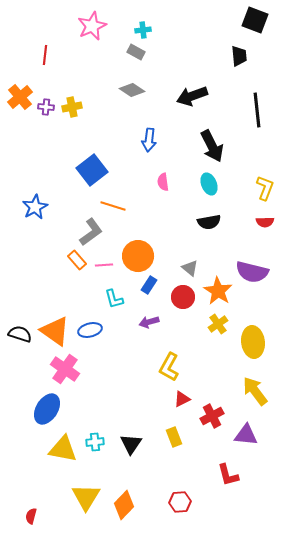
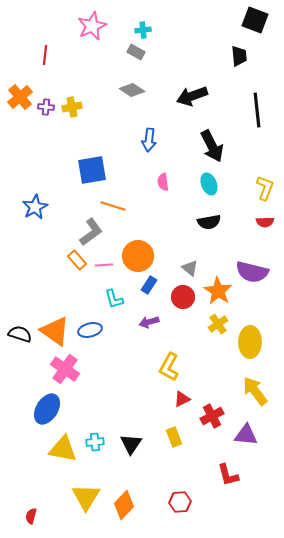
blue square at (92, 170): rotated 28 degrees clockwise
yellow ellipse at (253, 342): moved 3 px left; rotated 8 degrees clockwise
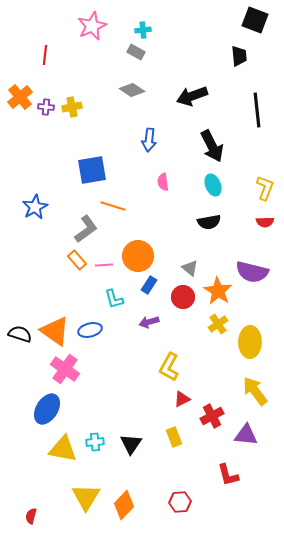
cyan ellipse at (209, 184): moved 4 px right, 1 px down
gray L-shape at (91, 232): moved 5 px left, 3 px up
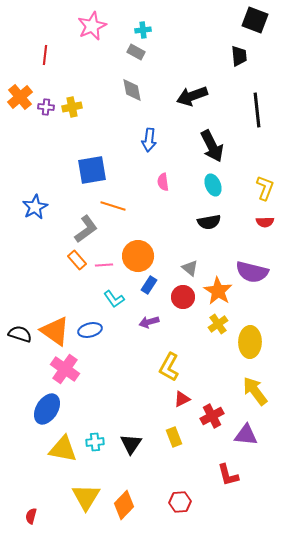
gray diamond at (132, 90): rotated 45 degrees clockwise
cyan L-shape at (114, 299): rotated 20 degrees counterclockwise
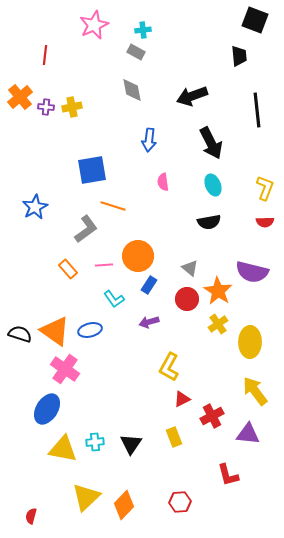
pink star at (92, 26): moved 2 px right, 1 px up
black arrow at (212, 146): moved 1 px left, 3 px up
orange rectangle at (77, 260): moved 9 px left, 9 px down
red circle at (183, 297): moved 4 px right, 2 px down
purple triangle at (246, 435): moved 2 px right, 1 px up
yellow triangle at (86, 497): rotated 16 degrees clockwise
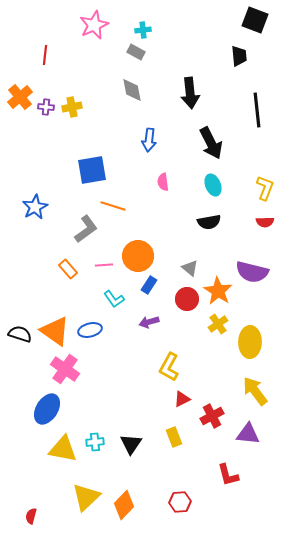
black arrow at (192, 96): moved 2 px left, 3 px up; rotated 76 degrees counterclockwise
